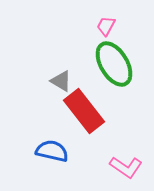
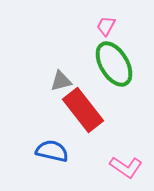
gray triangle: rotated 45 degrees counterclockwise
red rectangle: moved 1 px left, 1 px up
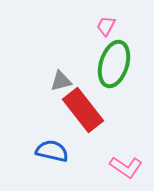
green ellipse: rotated 48 degrees clockwise
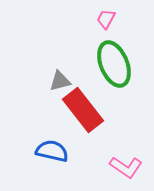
pink trapezoid: moved 7 px up
green ellipse: rotated 39 degrees counterclockwise
gray triangle: moved 1 px left
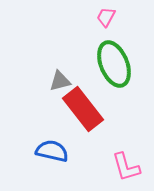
pink trapezoid: moved 2 px up
red rectangle: moved 1 px up
pink L-shape: rotated 40 degrees clockwise
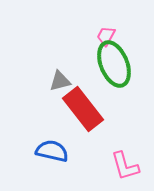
pink trapezoid: moved 19 px down
pink L-shape: moved 1 px left, 1 px up
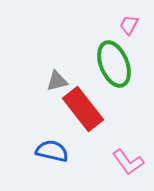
pink trapezoid: moved 23 px right, 11 px up
gray triangle: moved 3 px left
pink L-shape: moved 3 px right, 4 px up; rotated 20 degrees counterclockwise
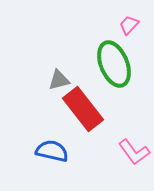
pink trapezoid: rotated 15 degrees clockwise
gray triangle: moved 2 px right, 1 px up
pink L-shape: moved 6 px right, 10 px up
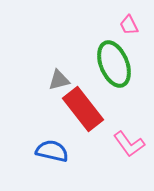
pink trapezoid: rotated 70 degrees counterclockwise
pink L-shape: moved 5 px left, 8 px up
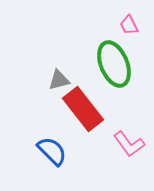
blue semicircle: rotated 32 degrees clockwise
